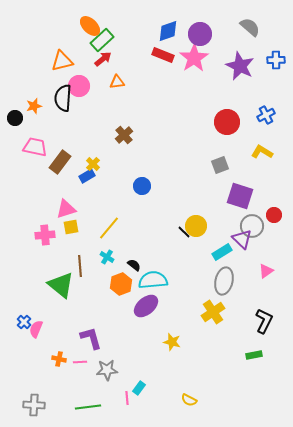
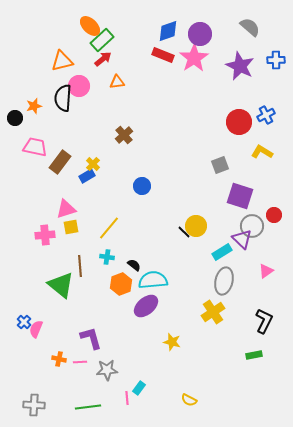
red circle at (227, 122): moved 12 px right
cyan cross at (107, 257): rotated 24 degrees counterclockwise
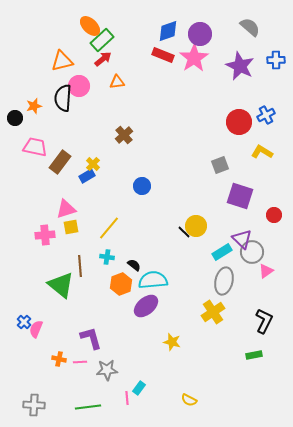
gray circle at (252, 226): moved 26 px down
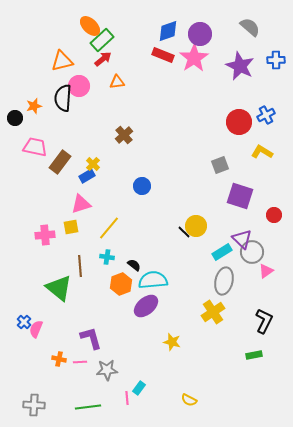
pink triangle at (66, 209): moved 15 px right, 5 px up
green triangle at (61, 285): moved 2 px left, 3 px down
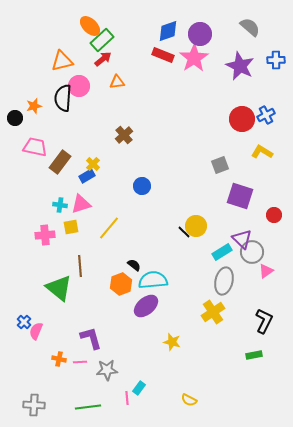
red circle at (239, 122): moved 3 px right, 3 px up
cyan cross at (107, 257): moved 47 px left, 52 px up
pink semicircle at (36, 329): moved 2 px down
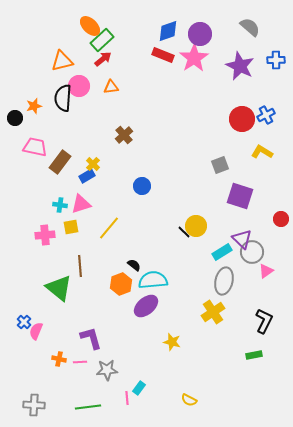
orange triangle at (117, 82): moved 6 px left, 5 px down
red circle at (274, 215): moved 7 px right, 4 px down
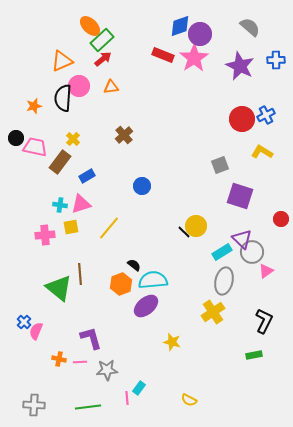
blue diamond at (168, 31): moved 12 px right, 5 px up
orange triangle at (62, 61): rotated 10 degrees counterclockwise
black circle at (15, 118): moved 1 px right, 20 px down
yellow cross at (93, 164): moved 20 px left, 25 px up
brown line at (80, 266): moved 8 px down
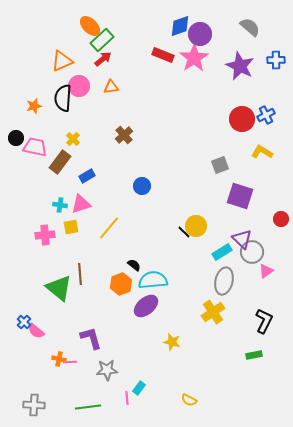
pink semicircle at (36, 331): rotated 72 degrees counterclockwise
pink line at (80, 362): moved 10 px left
